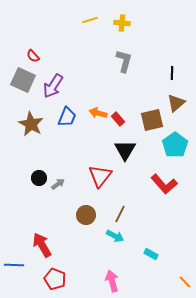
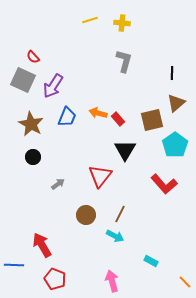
red semicircle: moved 1 px down
black circle: moved 6 px left, 21 px up
cyan rectangle: moved 7 px down
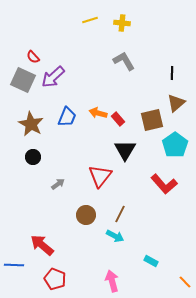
gray L-shape: rotated 45 degrees counterclockwise
purple arrow: moved 9 px up; rotated 15 degrees clockwise
red arrow: rotated 20 degrees counterclockwise
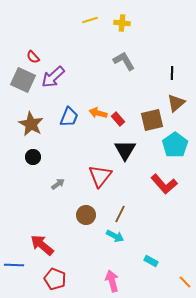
blue trapezoid: moved 2 px right
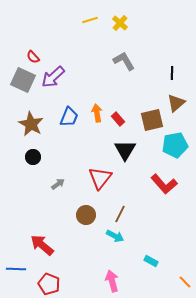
yellow cross: moved 2 px left; rotated 35 degrees clockwise
orange arrow: moved 1 px left; rotated 66 degrees clockwise
cyan pentagon: rotated 25 degrees clockwise
red triangle: moved 2 px down
blue line: moved 2 px right, 4 px down
red pentagon: moved 6 px left, 5 px down
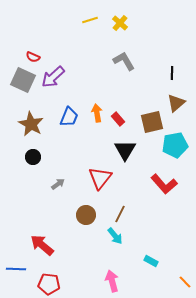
red semicircle: rotated 24 degrees counterclockwise
brown square: moved 2 px down
cyan arrow: rotated 24 degrees clockwise
red pentagon: rotated 15 degrees counterclockwise
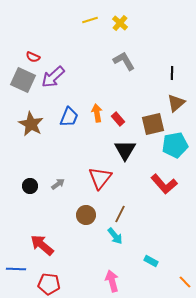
brown square: moved 1 px right, 2 px down
black circle: moved 3 px left, 29 px down
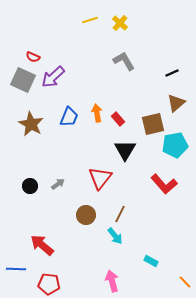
black line: rotated 64 degrees clockwise
